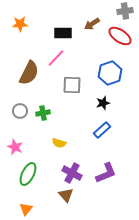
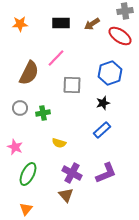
black rectangle: moved 2 px left, 10 px up
gray circle: moved 3 px up
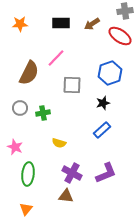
green ellipse: rotated 20 degrees counterclockwise
brown triangle: moved 1 px down; rotated 42 degrees counterclockwise
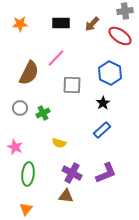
brown arrow: rotated 14 degrees counterclockwise
blue hexagon: rotated 15 degrees counterclockwise
black star: rotated 16 degrees counterclockwise
green cross: rotated 16 degrees counterclockwise
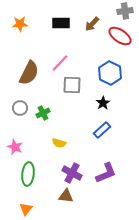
pink line: moved 4 px right, 5 px down
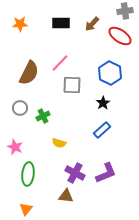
green cross: moved 3 px down
purple cross: moved 3 px right
